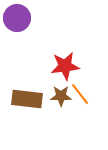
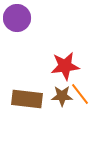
brown star: moved 1 px right
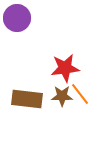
red star: moved 2 px down
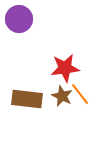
purple circle: moved 2 px right, 1 px down
brown star: rotated 25 degrees clockwise
